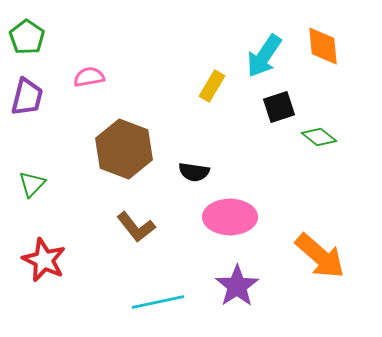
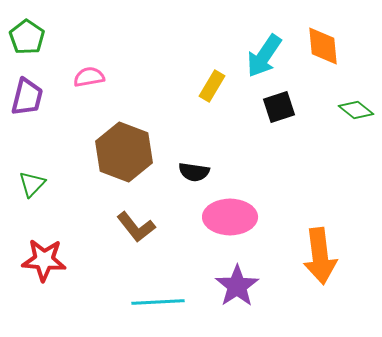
green diamond: moved 37 px right, 27 px up
brown hexagon: moved 3 px down
orange arrow: rotated 42 degrees clockwise
red star: rotated 21 degrees counterclockwise
cyan line: rotated 9 degrees clockwise
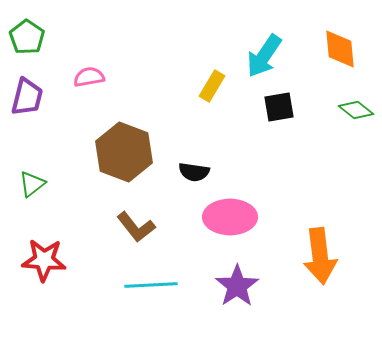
orange diamond: moved 17 px right, 3 px down
black square: rotated 8 degrees clockwise
green triangle: rotated 8 degrees clockwise
cyan line: moved 7 px left, 17 px up
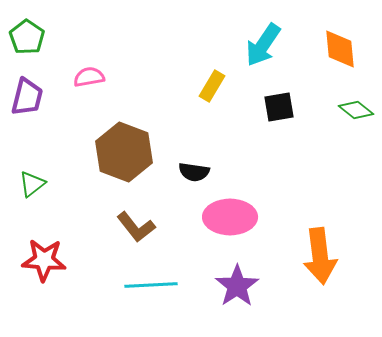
cyan arrow: moved 1 px left, 11 px up
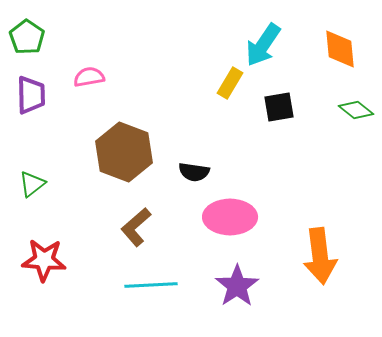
yellow rectangle: moved 18 px right, 3 px up
purple trapezoid: moved 4 px right, 2 px up; rotated 15 degrees counterclockwise
brown L-shape: rotated 87 degrees clockwise
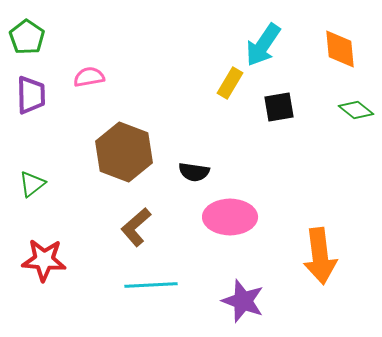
purple star: moved 6 px right, 15 px down; rotated 18 degrees counterclockwise
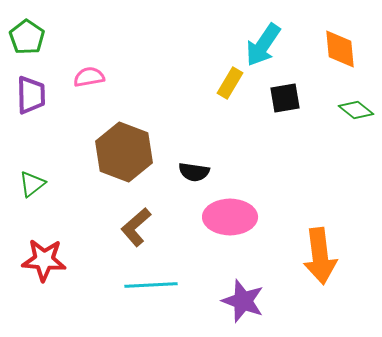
black square: moved 6 px right, 9 px up
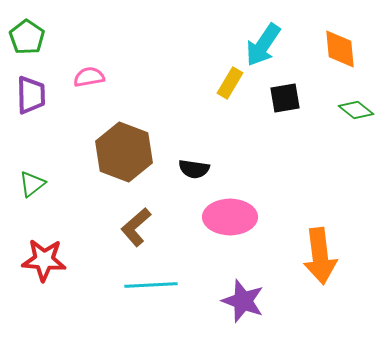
black semicircle: moved 3 px up
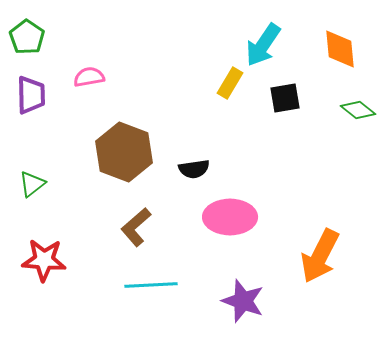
green diamond: moved 2 px right
black semicircle: rotated 16 degrees counterclockwise
orange arrow: rotated 34 degrees clockwise
